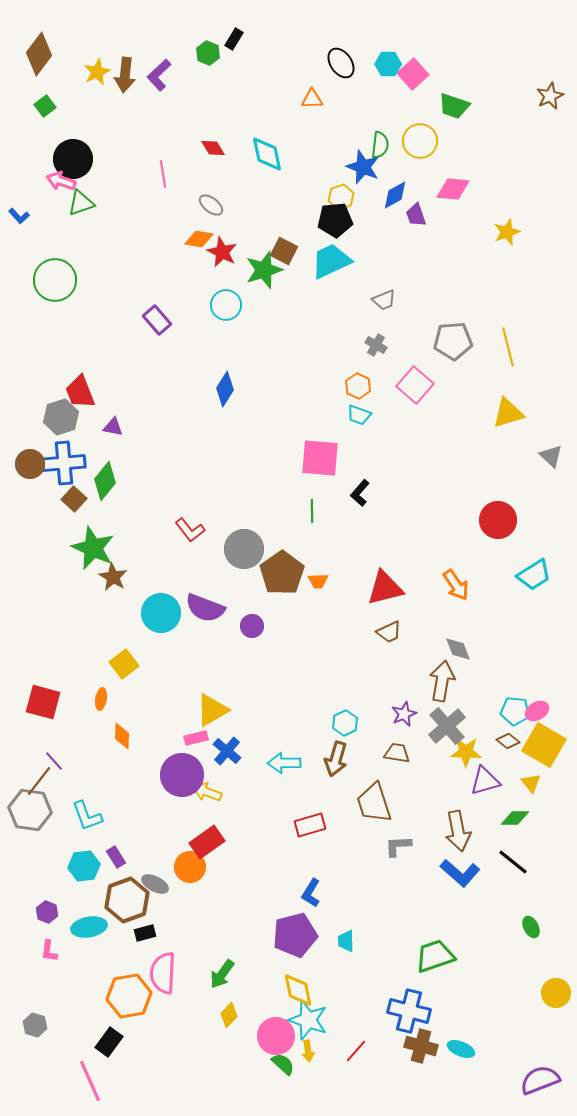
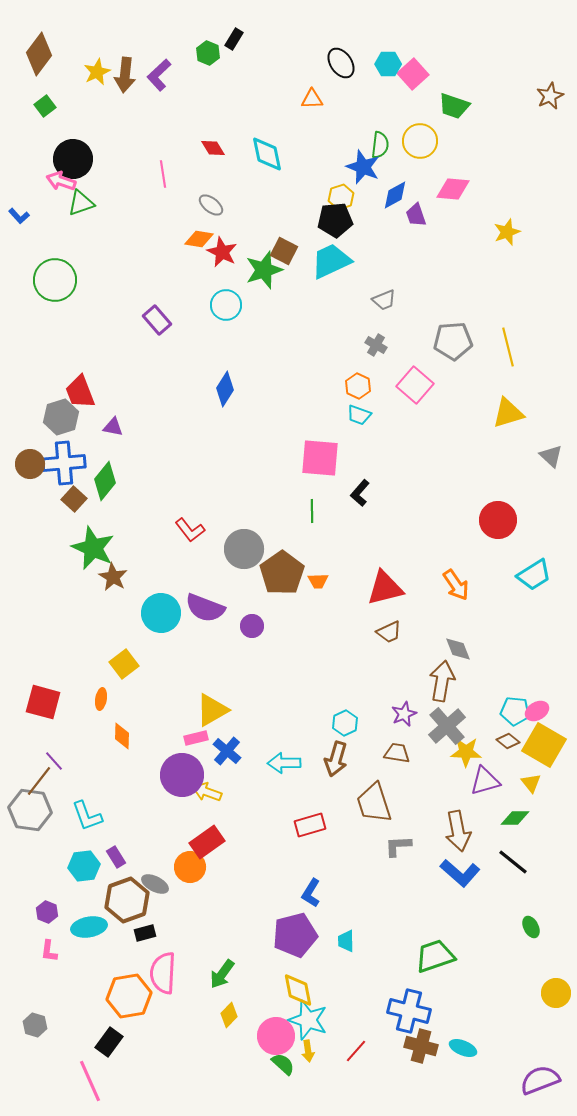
cyan ellipse at (461, 1049): moved 2 px right, 1 px up
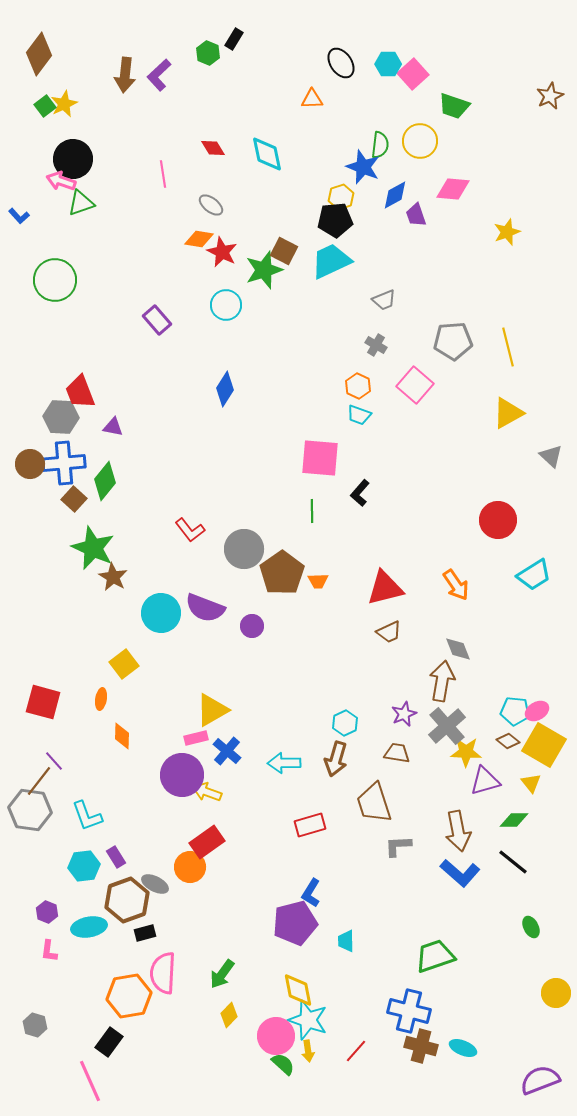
yellow star at (97, 72): moved 33 px left, 32 px down
yellow triangle at (508, 413): rotated 12 degrees counterclockwise
gray hexagon at (61, 417): rotated 20 degrees clockwise
green diamond at (515, 818): moved 1 px left, 2 px down
purple pentagon at (295, 935): moved 12 px up
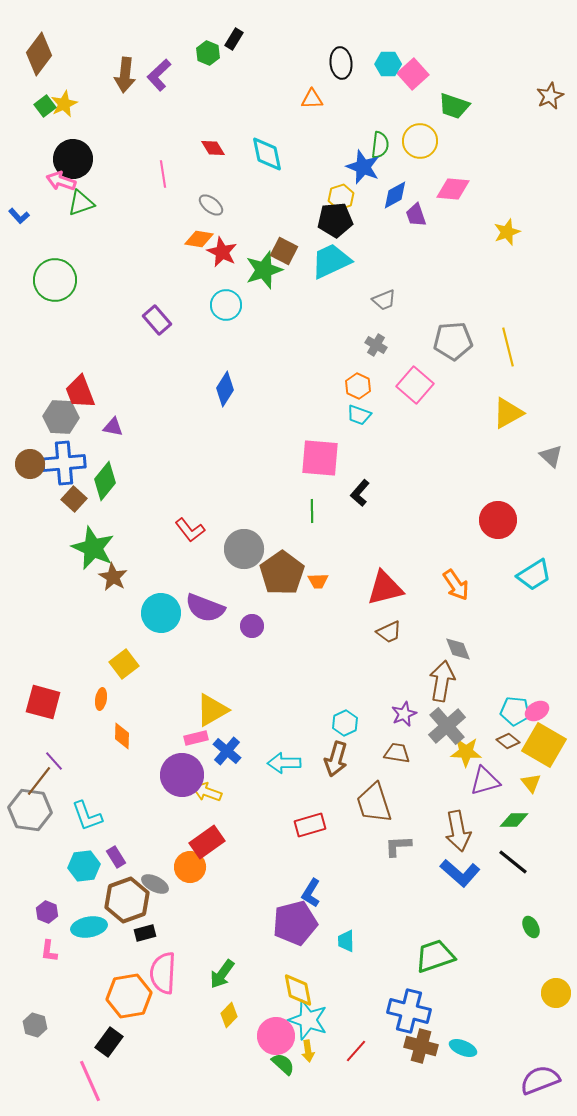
black ellipse at (341, 63): rotated 28 degrees clockwise
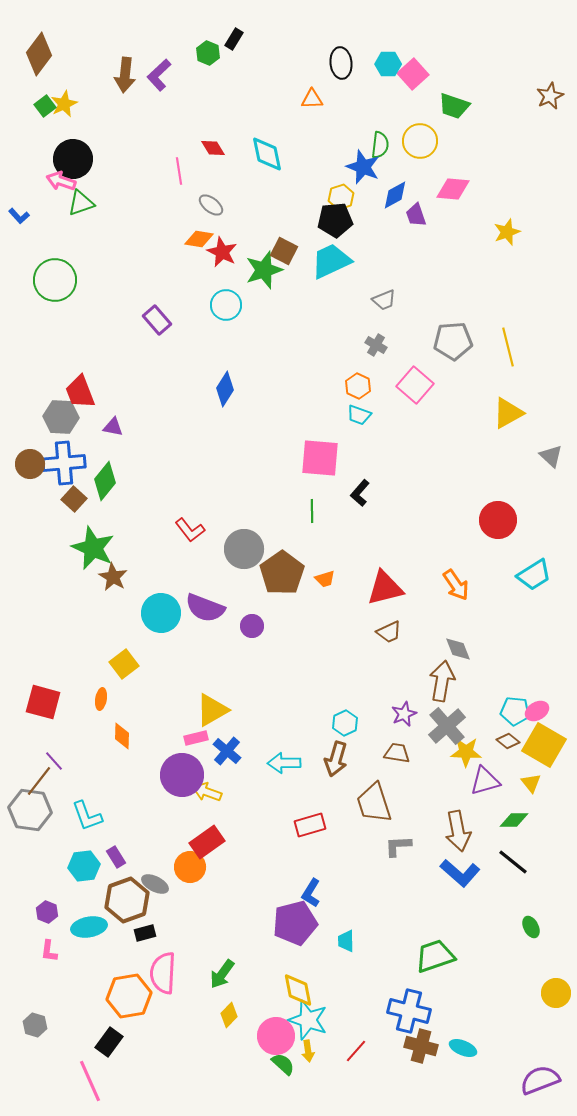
pink line at (163, 174): moved 16 px right, 3 px up
orange trapezoid at (318, 581): moved 7 px right, 2 px up; rotated 15 degrees counterclockwise
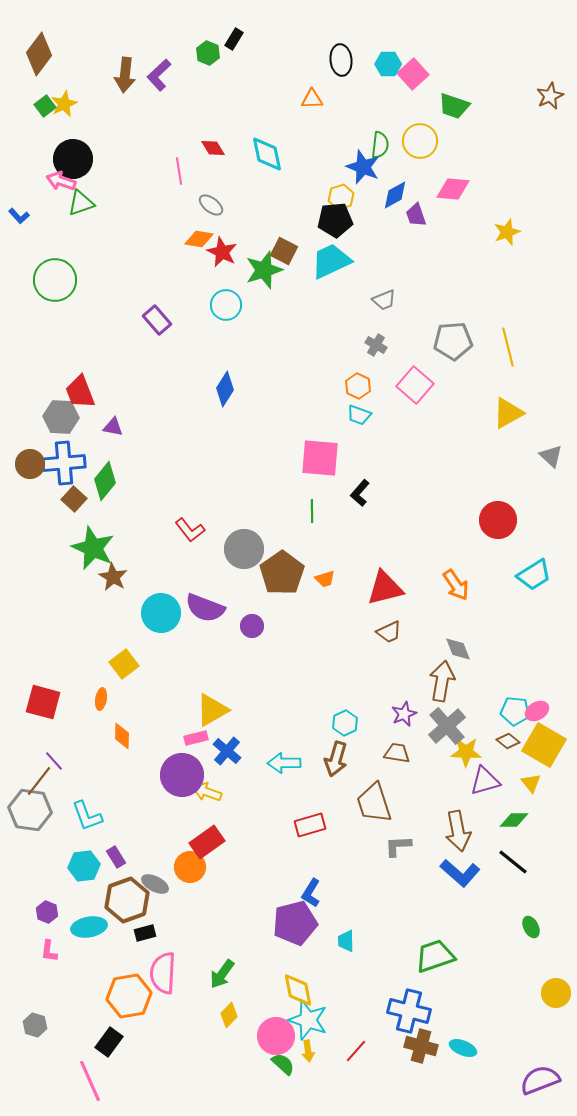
black ellipse at (341, 63): moved 3 px up
